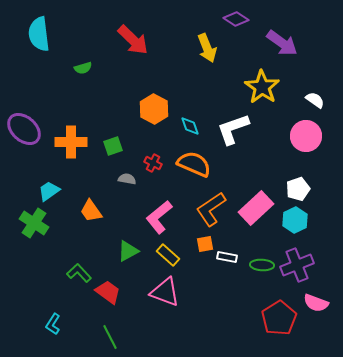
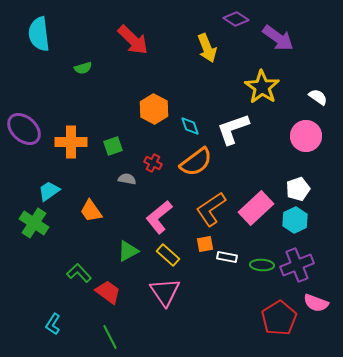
purple arrow: moved 4 px left, 5 px up
white semicircle: moved 3 px right, 3 px up
orange semicircle: moved 2 px right, 2 px up; rotated 120 degrees clockwise
pink triangle: rotated 36 degrees clockwise
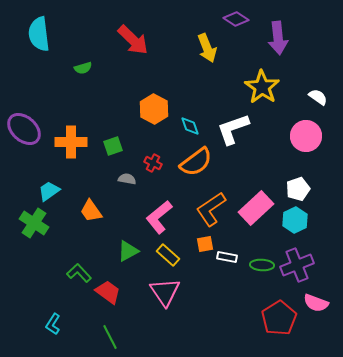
purple arrow: rotated 48 degrees clockwise
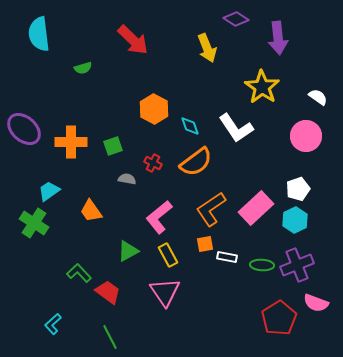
white L-shape: moved 3 px right, 1 px up; rotated 105 degrees counterclockwise
yellow rectangle: rotated 20 degrees clockwise
cyan L-shape: rotated 15 degrees clockwise
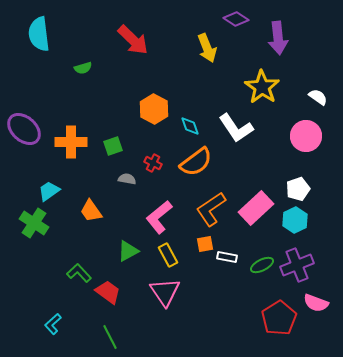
green ellipse: rotated 30 degrees counterclockwise
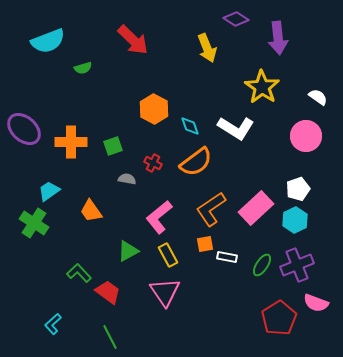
cyan semicircle: moved 9 px right, 7 px down; rotated 104 degrees counterclockwise
white L-shape: rotated 24 degrees counterclockwise
green ellipse: rotated 30 degrees counterclockwise
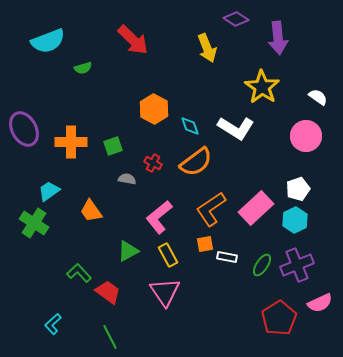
purple ellipse: rotated 20 degrees clockwise
pink semicircle: moved 4 px right; rotated 45 degrees counterclockwise
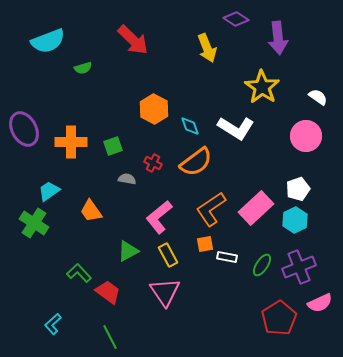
purple cross: moved 2 px right, 2 px down
